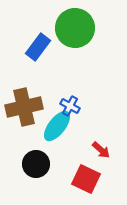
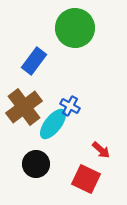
blue rectangle: moved 4 px left, 14 px down
brown cross: rotated 24 degrees counterclockwise
cyan ellipse: moved 4 px left, 2 px up
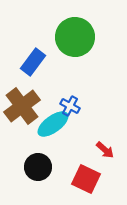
green circle: moved 9 px down
blue rectangle: moved 1 px left, 1 px down
brown cross: moved 2 px left, 1 px up
cyan ellipse: rotated 16 degrees clockwise
red arrow: moved 4 px right
black circle: moved 2 px right, 3 px down
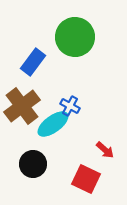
black circle: moved 5 px left, 3 px up
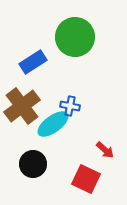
blue rectangle: rotated 20 degrees clockwise
blue cross: rotated 18 degrees counterclockwise
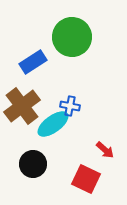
green circle: moved 3 px left
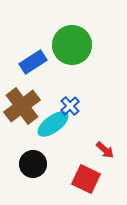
green circle: moved 8 px down
blue cross: rotated 36 degrees clockwise
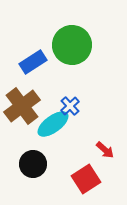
red square: rotated 32 degrees clockwise
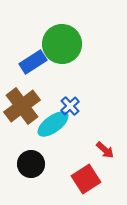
green circle: moved 10 px left, 1 px up
black circle: moved 2 px left
